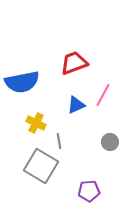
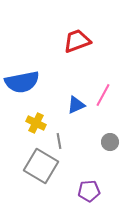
red trapezoid: moved 3 px right, 22 px up
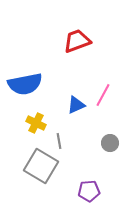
blue semicircle: moved 3 px right, 2 px down
gray circle: moved 1 px down
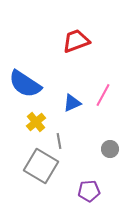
red trapezoid: moved 1 px left
blue semicircle: rotated 44 degrees clockwise
blue triangle: moved 4 px left, 2 px up
yellow cross: moved 1 px up; rotated 24 degrees clockwise
gray circle: moved 6 px down
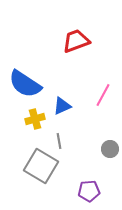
blue triangle: moved 10 px left, 3 px down
yellow cross: moved 1 px left, 3 px up; rotated 24 degrees clockwise
